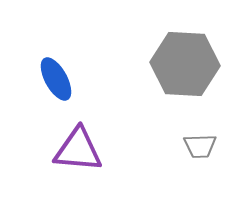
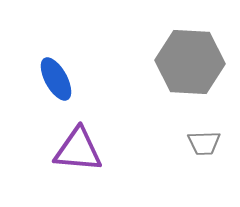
gray hexagon: moved 5 px right, 2 px up
gray trapezoid: moved 4 px right, 3 px up
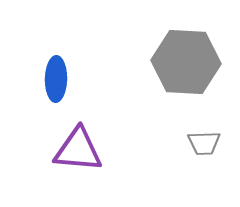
gray hexagon: moved 4 px left
blue ellipse: rotated 30 degrees clockwise
